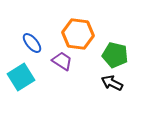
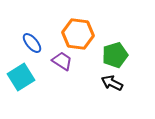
green pentagon: rotated 30 degrees counterclockwise
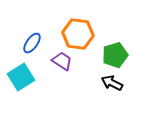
blue ellipse: rotated 75 degrees clockwise
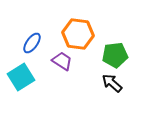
green pentagon: rotated 10 degrees clockwise
black arrow: rotated 15 degrees clockwise
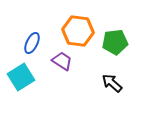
orange hexagon: moved 3 px up
blue ellipse: rotated 10 degrees counterclockwise
green pentagon: moved 13 px up
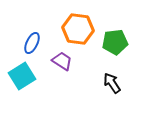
orange hexagon: moved 2 px up
cyan square: moved 1 px right, 1 px up
black arrow: rotated 15 degrees clockwise
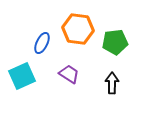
blue ellipse: moved 10 px right
purple trapezoid: moved 7 px right, 13 px down
cyan square: rotated 8 degrees clockwise
black arrow: rotated 35 degrees clockwise
